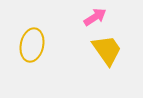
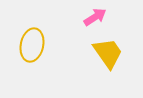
yellow trapezoid: moved 1 px right, 3 px down
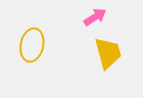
yellow trapezoid: rotated 20 degrees clockwise
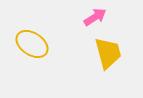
yellow ellipse: moved 1 px up; rotated 68 degrees counterclockwise
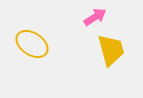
yellow trapezoid: moved 3 px right, 3 px up
